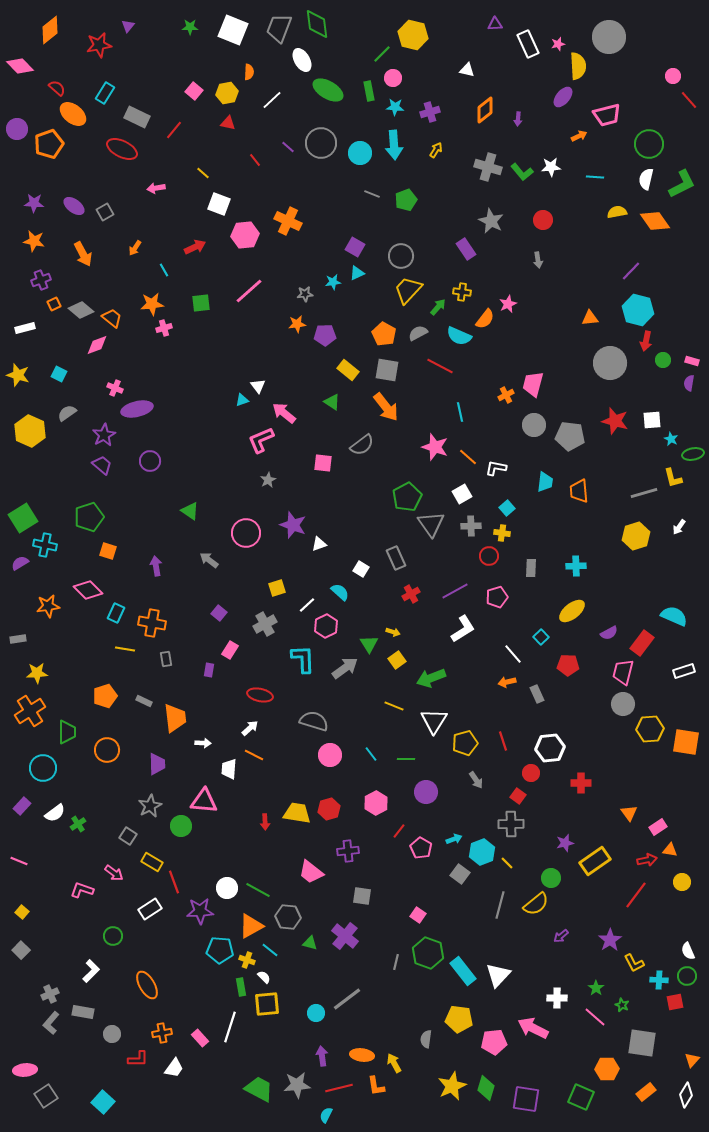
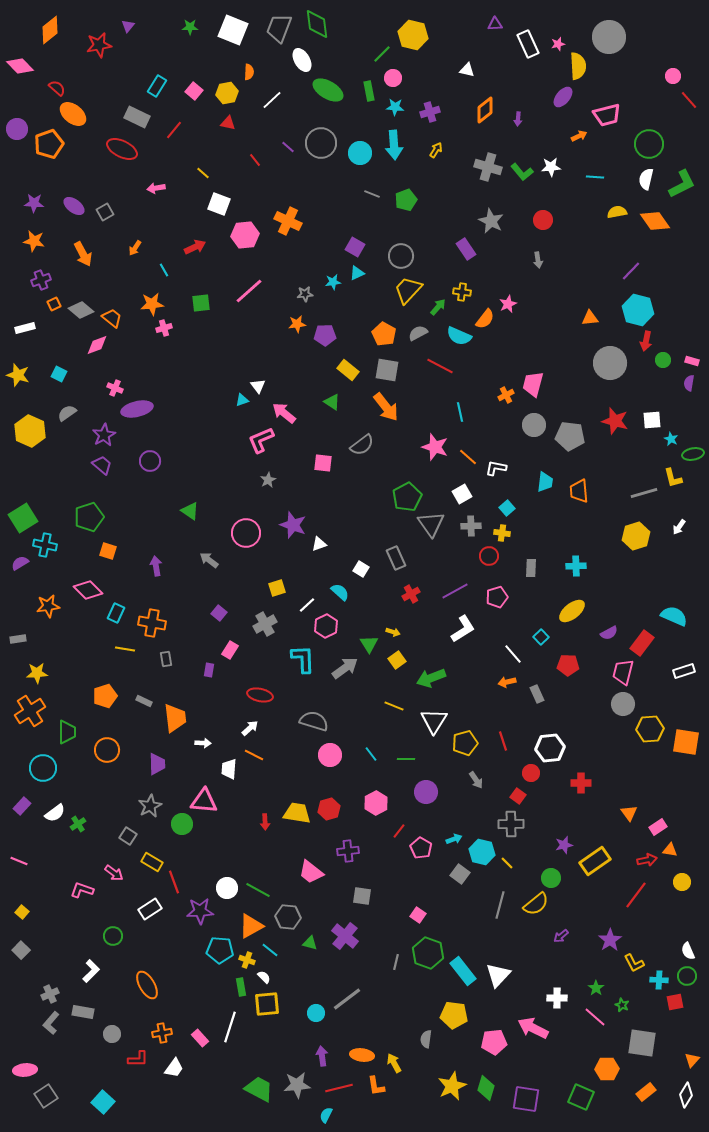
cyan rectangle at (105, 93): moved 52 px right, 7 px up
green circle at (181, 826): moved 1 px right, 2 px up
purple star at (565, 843): moved 1 px left, 2 px down
cyan hexagon at (482, 852): rotated 25 degrees counterclockwise
yellow pentagon at (459, 1019): moved 5 px left, 4 px up
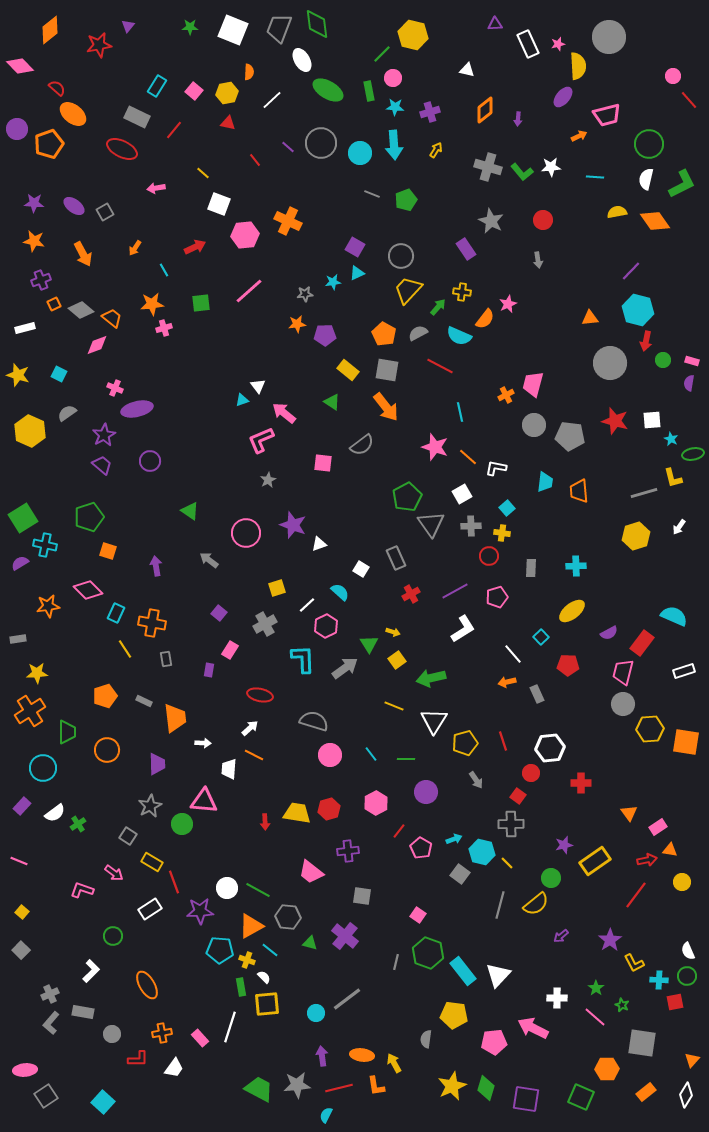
yellow line at (125, 649): rotated 48 degrees clockwise
green arrow at (431, 678): rotated 8 degrees clockwise
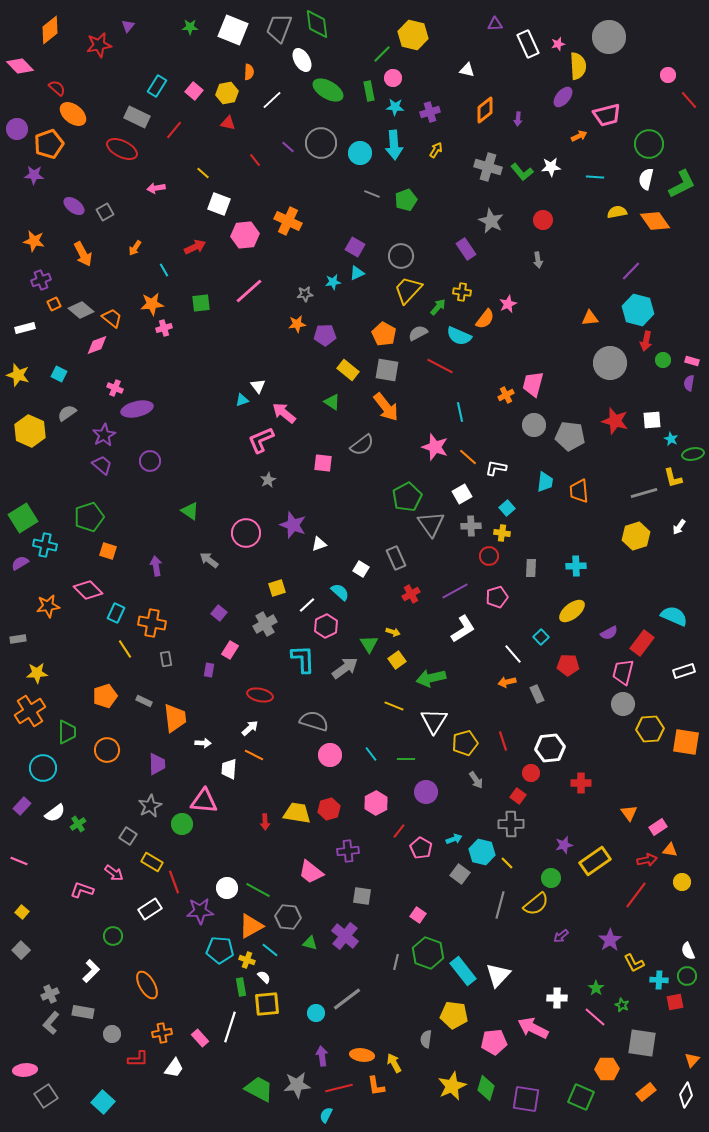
pink circle at (673, 76): moved 5 px left, 1 px up
purple star at (34, 203): moved 28 px up
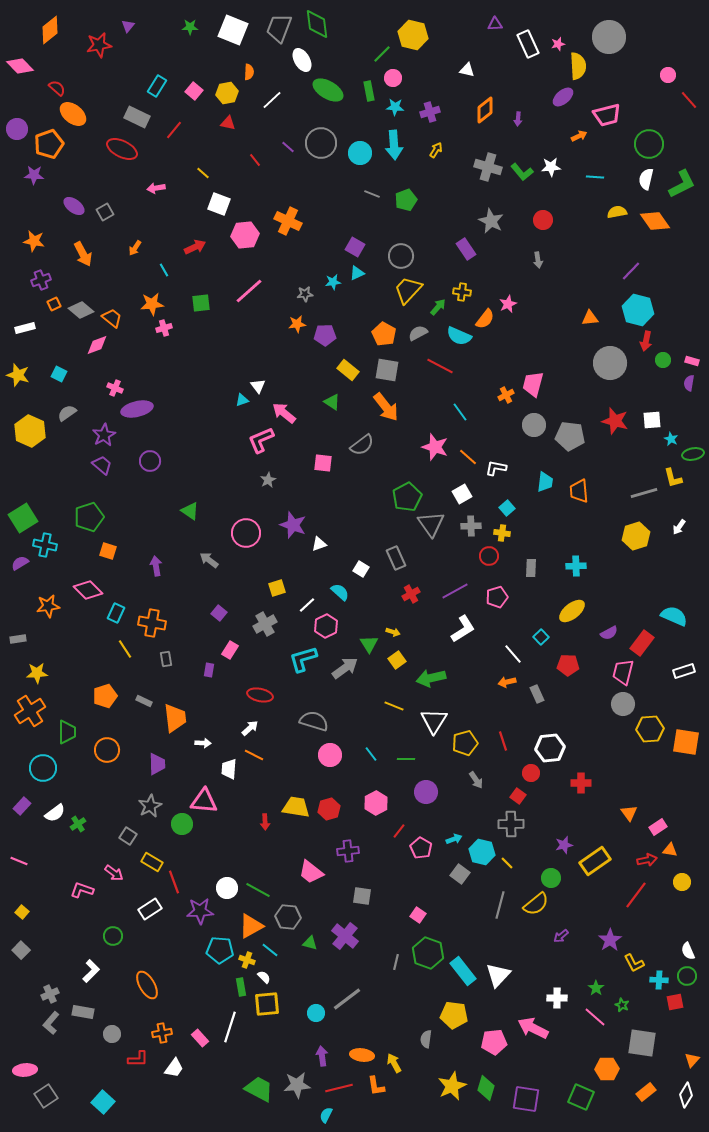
purple ellipse at (563, 97): rotated 10 degrees clockwise
cyan line at (460, 412): rotated 24 degrees counterclockwise
cyan L-shape at (303, 659): rotated 104 degrees counterclockwise
yellow trapezoid at (297, 813): moved 1 px left, 6 px up
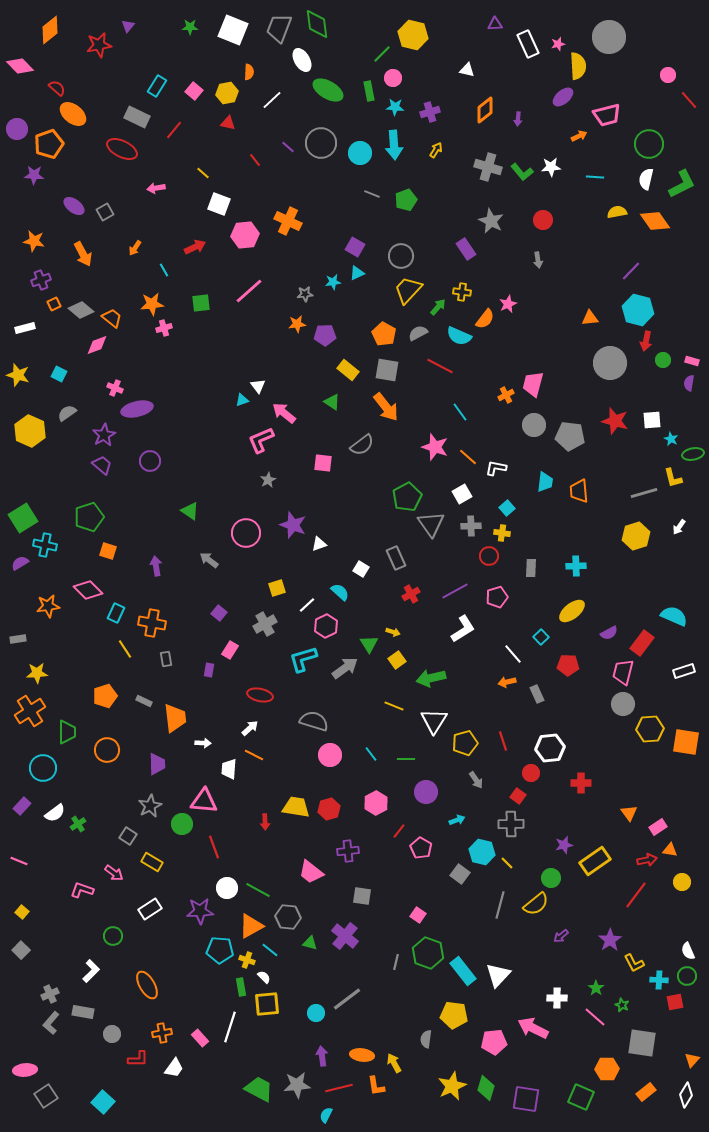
cyan arrow at (454, 839): moved 3 px right, 19 px up
red line at (174, 882): moved 40 px right, 35 px up
